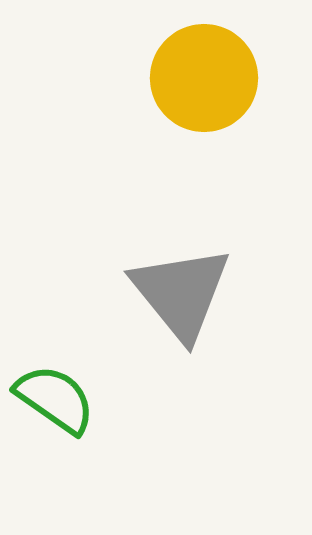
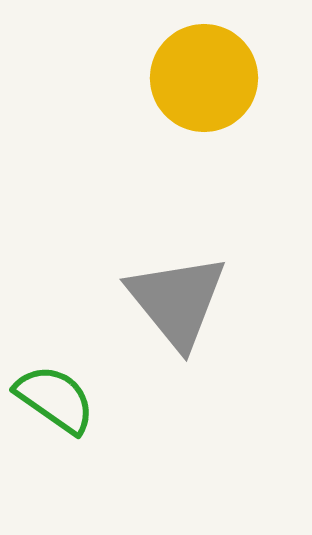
gray triangle: moved 4 px left, 8 px down
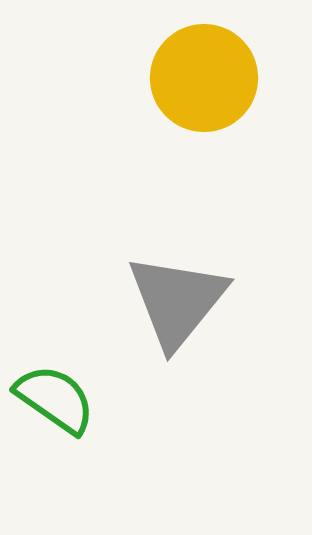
gray triangle: rotated 18 degrees clockwise
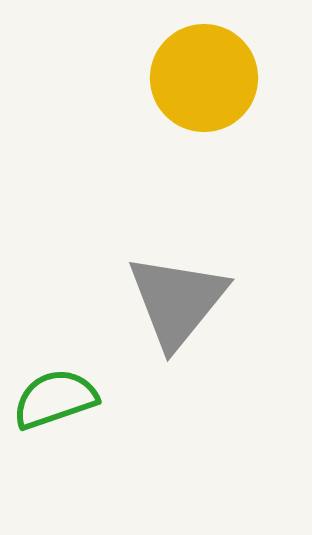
green semicircle: rotated 54 degrees counterclockwise
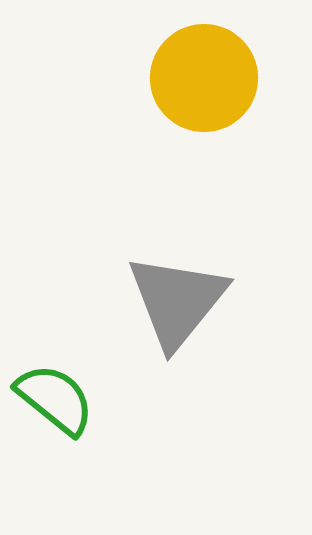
green semicircle: rotated 58 degrees clockwise
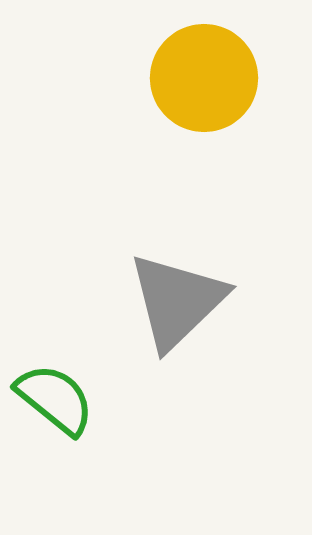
gray triangle: rotated 7 degrees clockwise
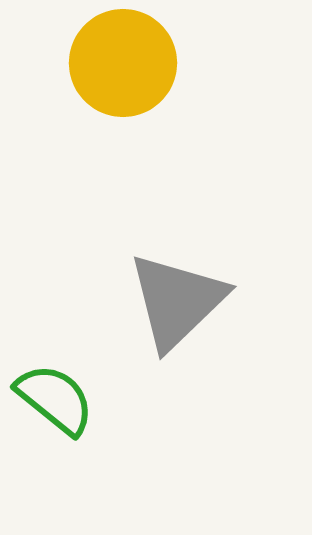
yellow circle: moved 81 px left, 15 px up
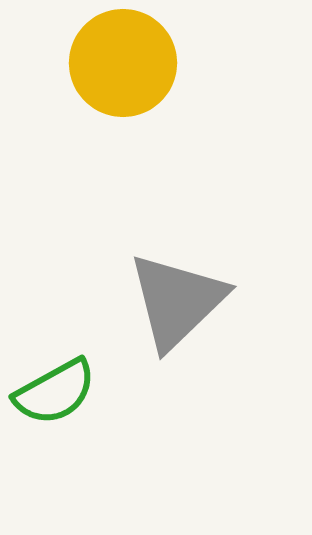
green semicircle: moved 7 px up; rotated 112 degrees clockwise
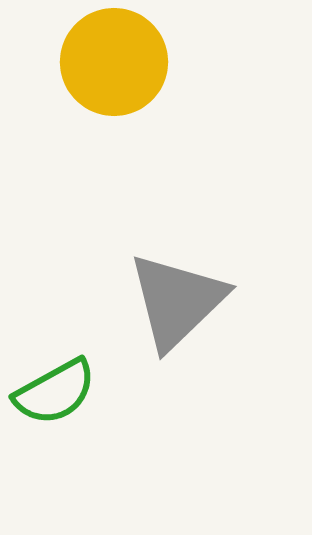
yellow circle: moved 9 px left, 1 px up
